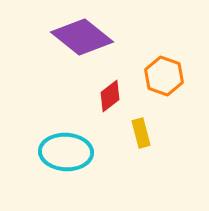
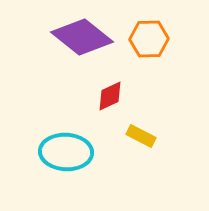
orange hexagon: moved 15 px left, 37 px up; rotated 21 degrees counterclockwise
red diamond: rotated 12 degrees clockwise
yellow rectangle: moved 3 px down; rotated 48 degrees counterclockwise
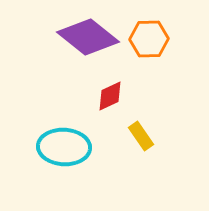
purple diamond: moved 6 px right
yellow rectangle: rotated 28 degrees clockwise
cyan ellipse: moved 2 px left, 5 px up
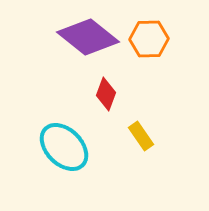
red diamond: moved 4 px left, 2 px up; rotated 44 degrees counterclockwise
cyan ellipse: rotated 42 degrees clockwise
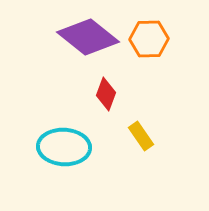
cyan ellipse: rotated 42 degrees counterclockwise
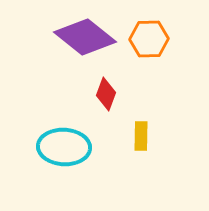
purple diamond: moved 3 px left
yellow rectangle: rotated 36 degrees clockwise
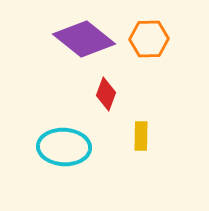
purple diamond: moved 1 px left, 2 px down
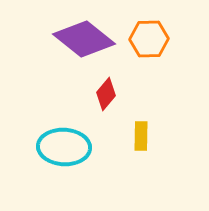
red diamond: rotated 20 degrees clockwise
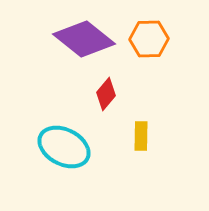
cyan ellipse: rotated 24 degrees clockwise
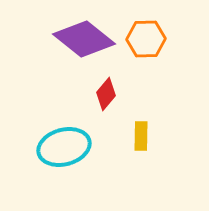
orange hexagon: moved 3 px left
cyan ellipse: rotated 42 degrees counterclockwise
